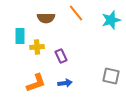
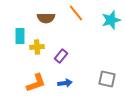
purple rectangle: rotated 64 degrees clockwise
gray square: moved 4 px left, 3 px down
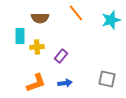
brown semicircle: moved 6 px left
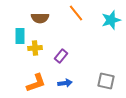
yellow cross: moved 2 px left, 1 px down
gray square: moved 1 px left, 2 px down
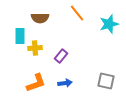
orange line: moved 1 px right
cyan star: moved 2 px left, 4 px down
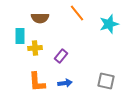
orange L-shape: moved 1 px right, 1 px up; rotated 105 degrees clockwise
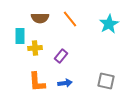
orange line: moved 7 px left, 6 px down
cyan star: rotated 12 degrees counterclockwise
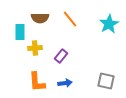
cyan rectangle: moved 4 px up
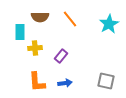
brown semicircle: moved 1 px up
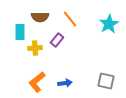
purple rectangle: moved 4 px left, 16 px up
orange L-shape: rotated 55 degrees clockwise
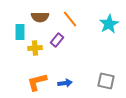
orange L-shape: rotated 25 degrees clockwise
